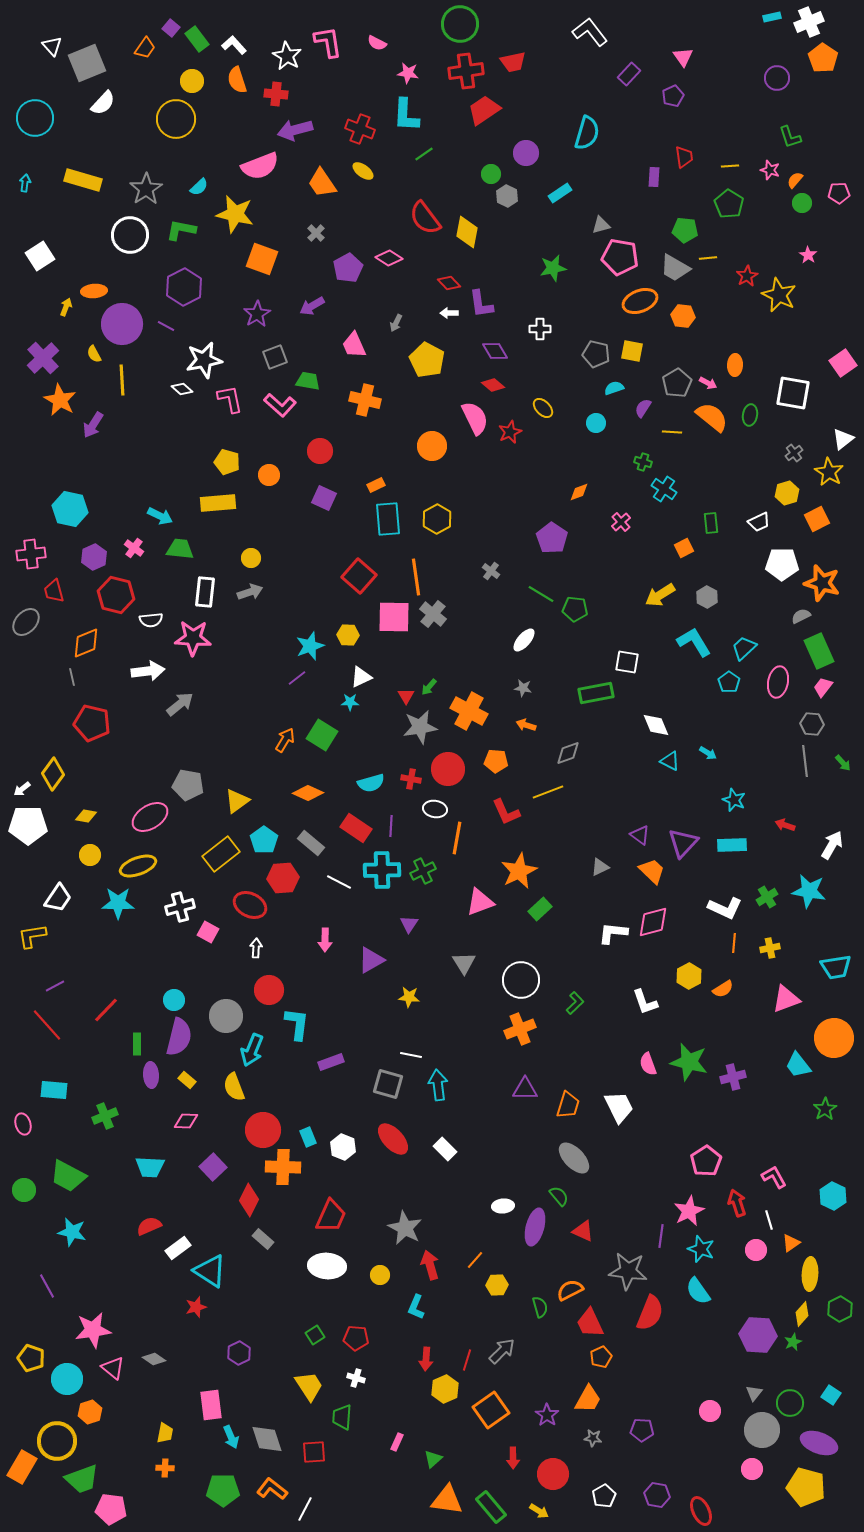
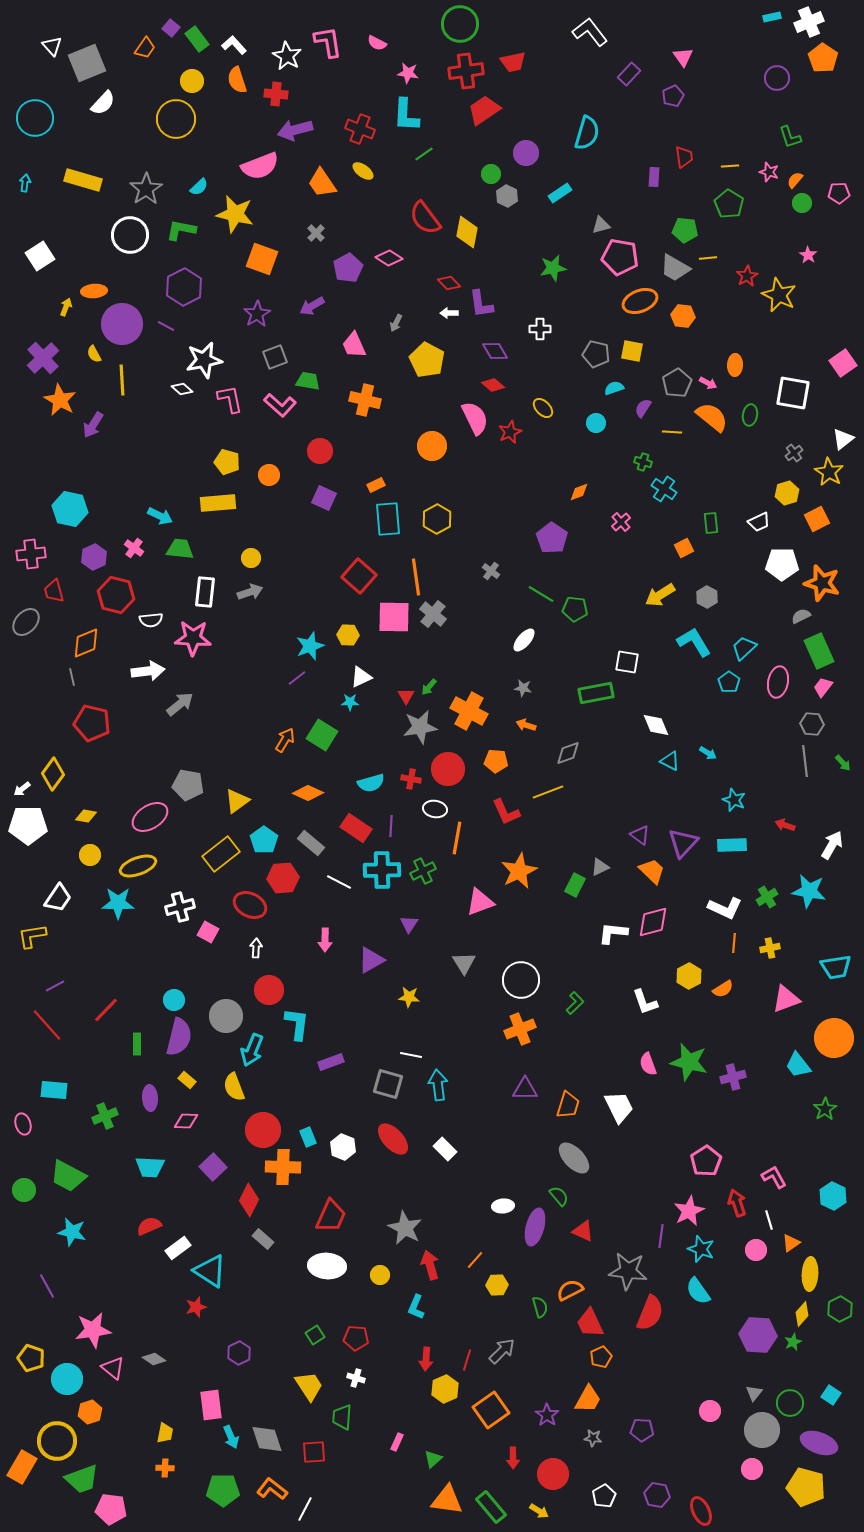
pink star at (770, 170): moved 1 px left, 2 px down
green rectangle at (540, 909): moved 35 px right, 24 px up; rotated 20 degrees counterclockwise
purple ellipse at (151, 1075): moved 1 px left, 23 px down
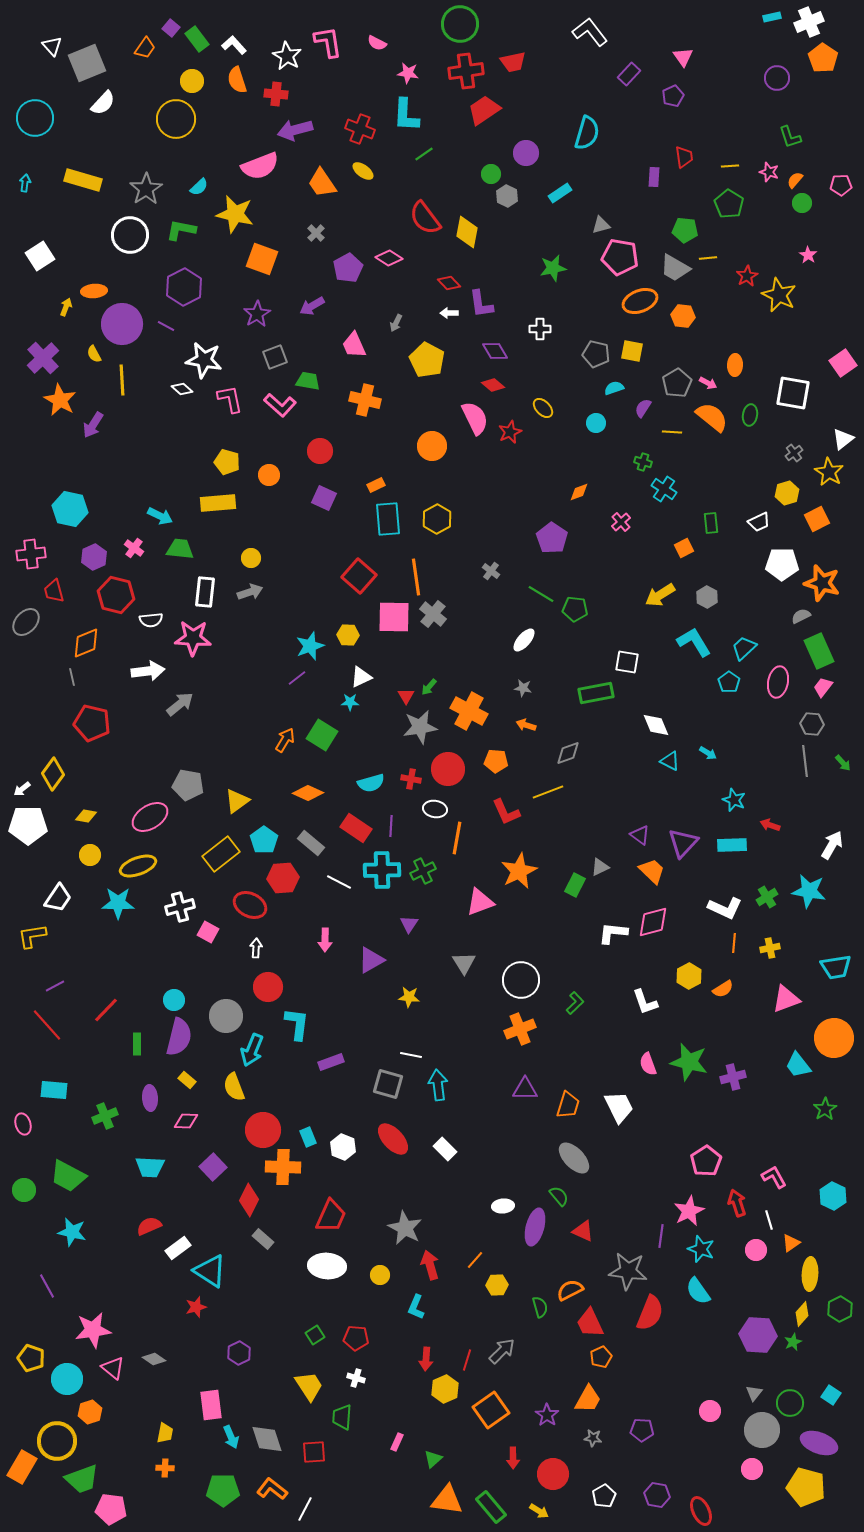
pink pentagon at (839, 193): moved 2 px right, 8 px up
white star at (204, 360): rotated 21 degrees clockwise
red arrow at (785, 825): moved 15 px left
red circle at (269, 990): moved 1 px left, 3 px up
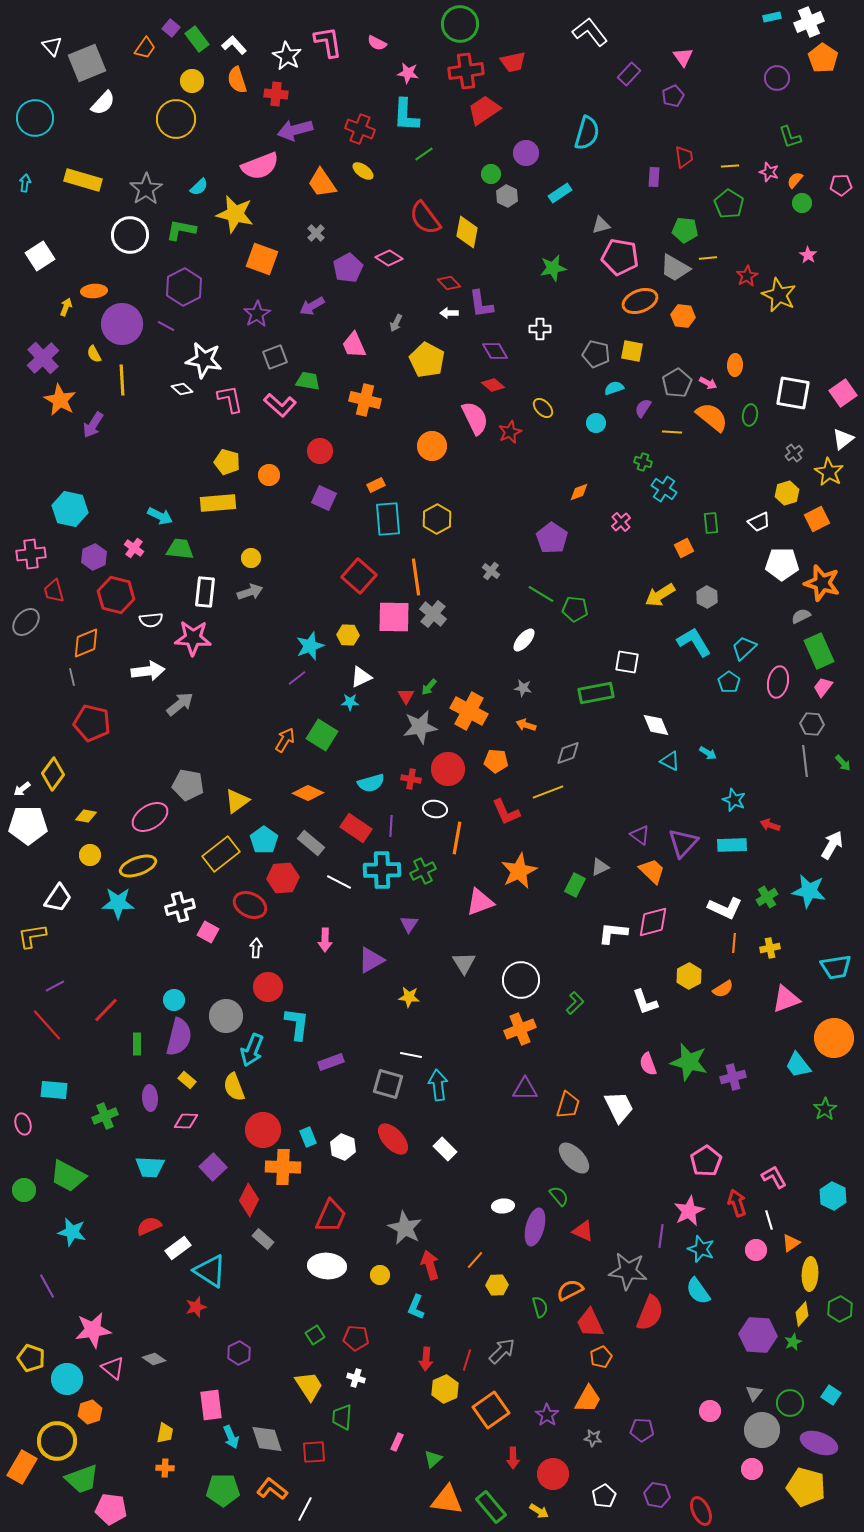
pink square at (843, 363): moved 30 px down
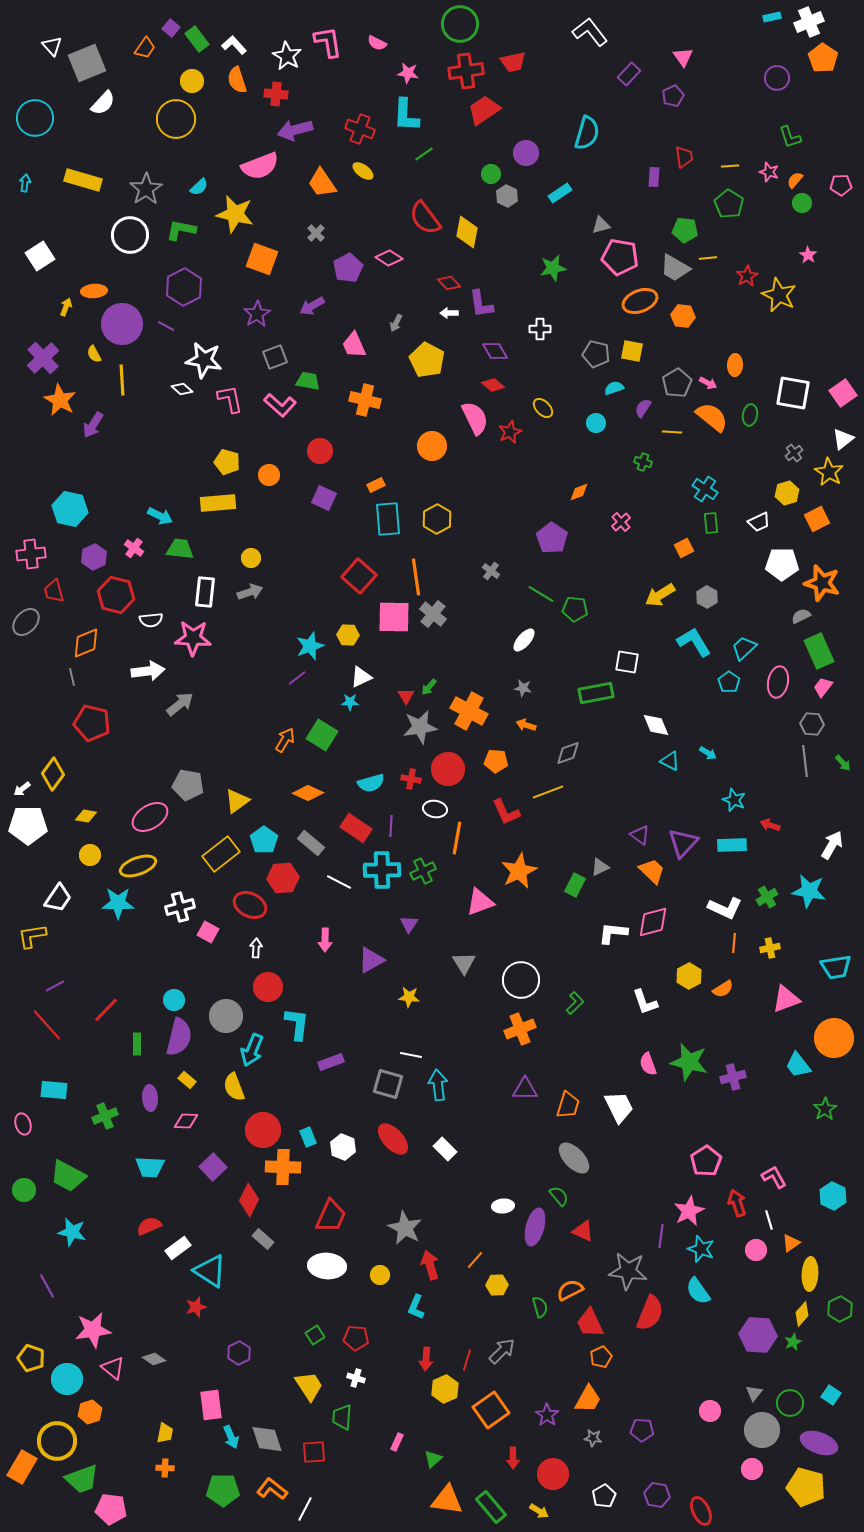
cyan cross at (664, 489): moved 41 px right
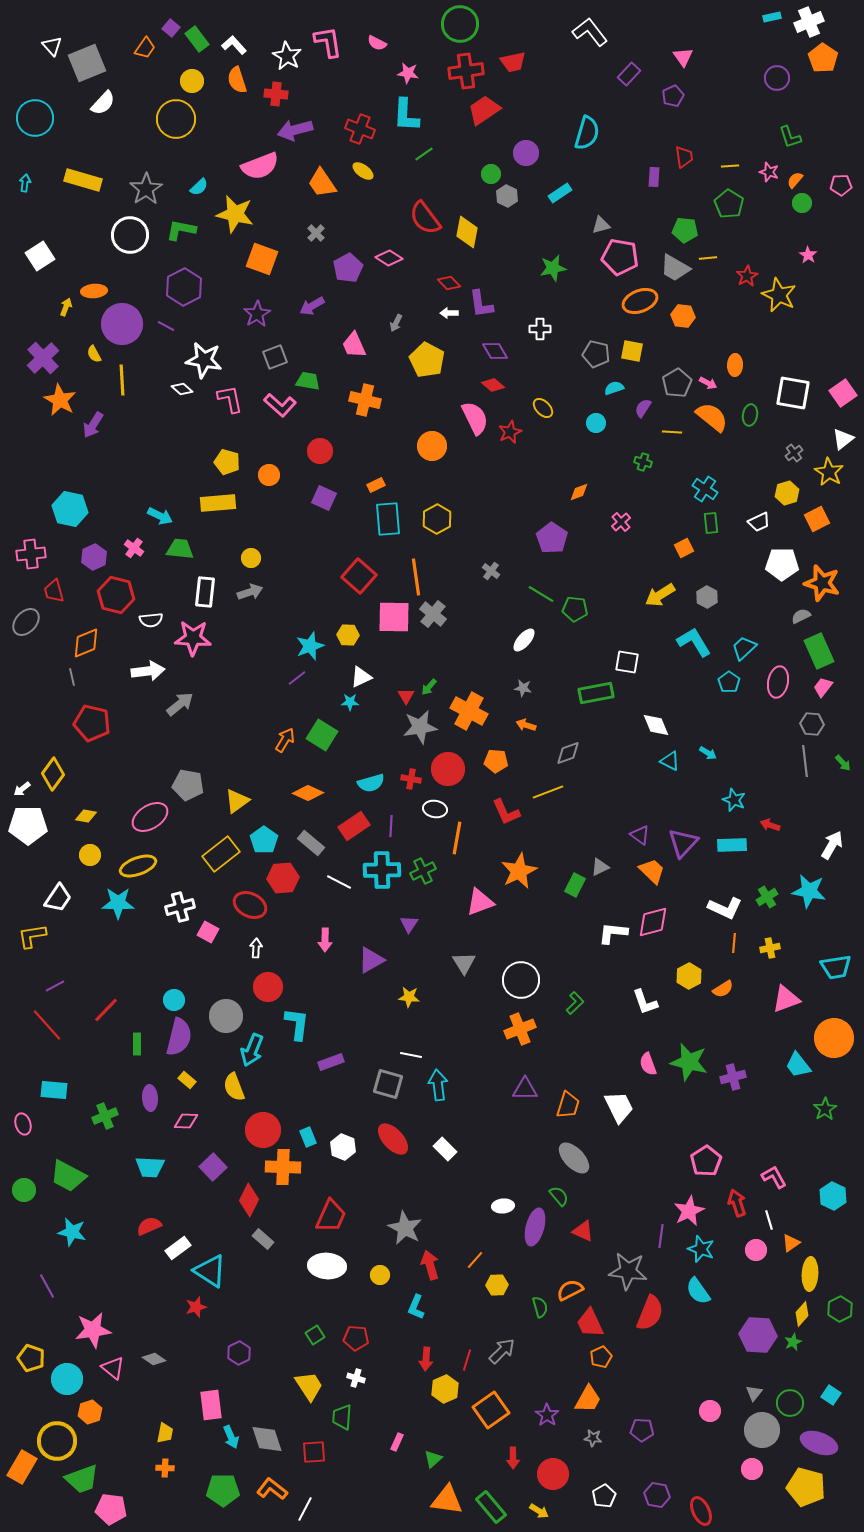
red rectangle at (356, 828): moved 2 px left, 2 px up; rotated 68 degrees counterclockwise
